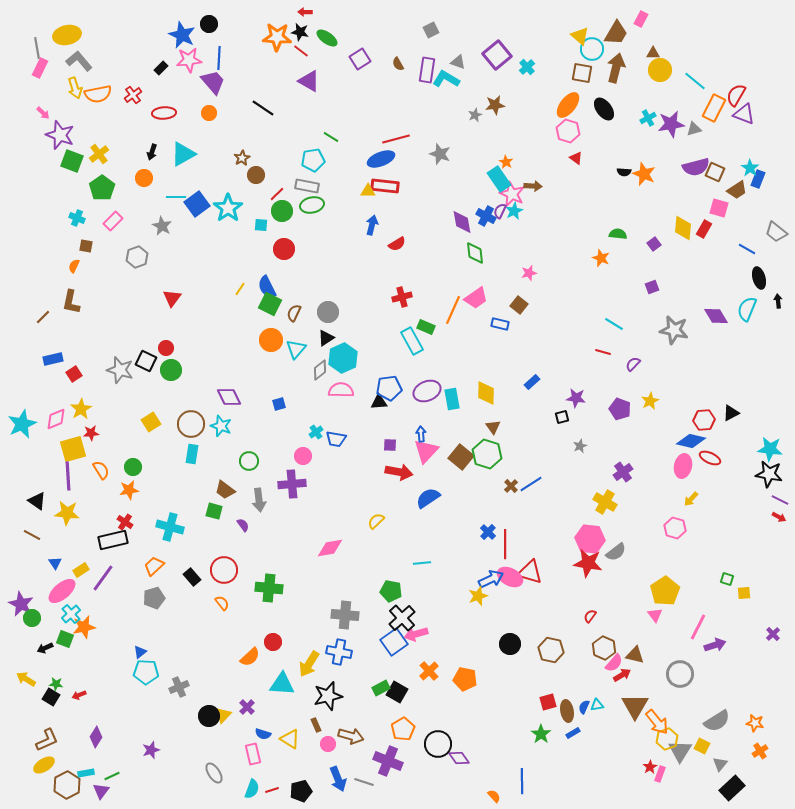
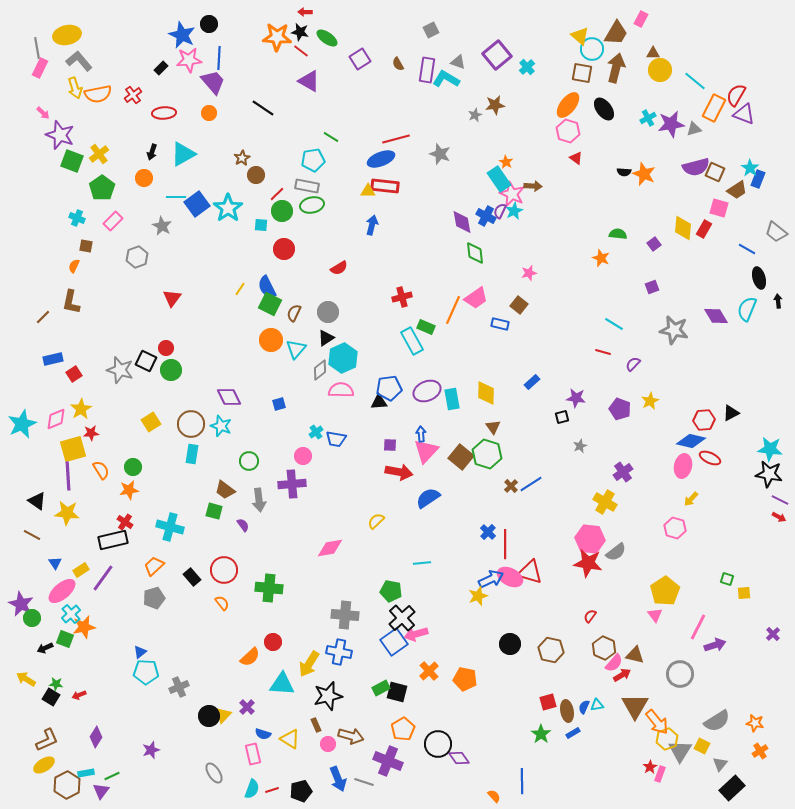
red semicircle at (397, 244): moved 58 px left, 24 px down
black square at (397, 692): rotated 15 degrees counterclockwise
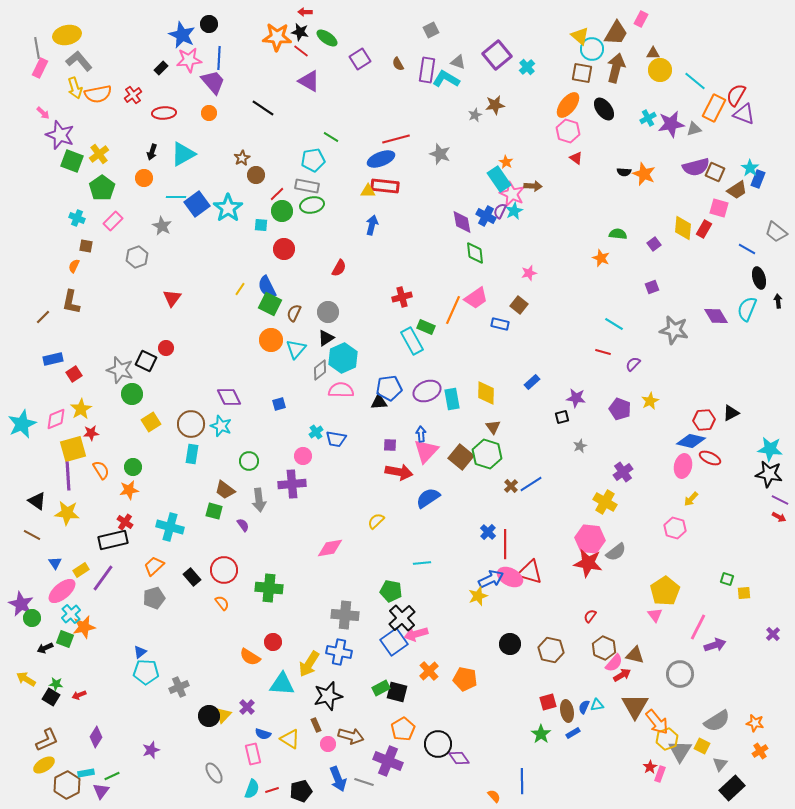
red semicircle at (339, 268): rotated 30 degrees counterclockwise
green circle at (171, 370): moved 39 px left, 24 px down
orange semicircle at (250, 657): rotated 75 degrees clockwise
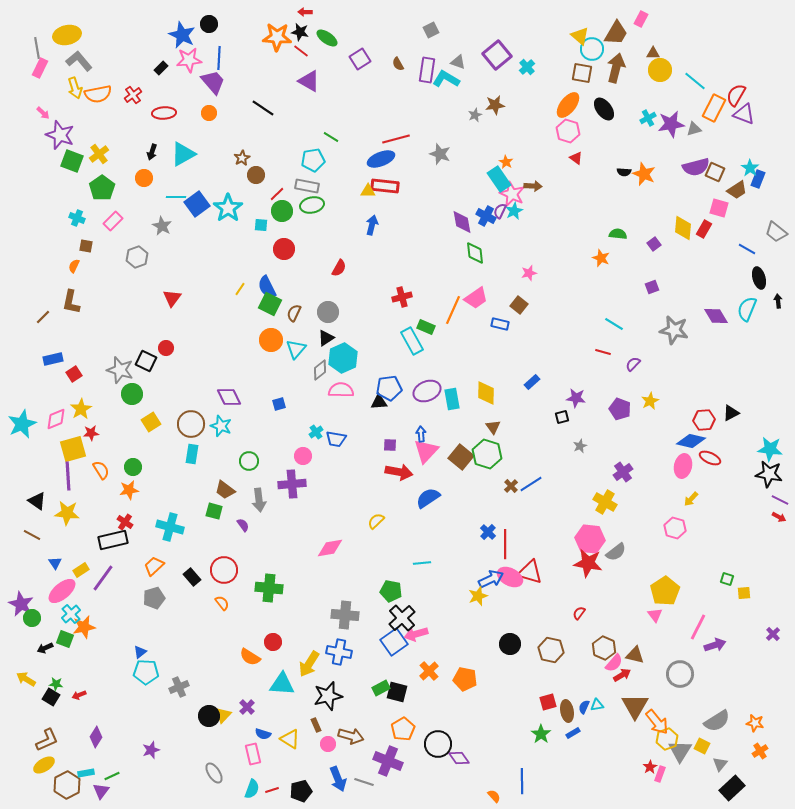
red semicircle at (590, 616): moved 11 px left, 3 px up
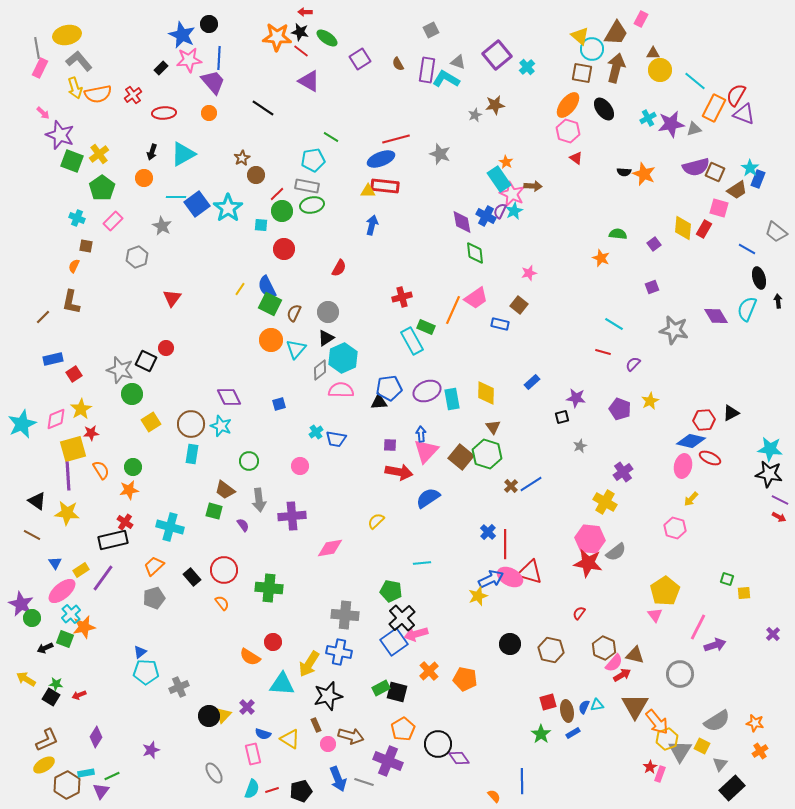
pink circle at (303, 456): moved 3 px left, 10 px down
purple cross at (292, 484): moved 32 px down
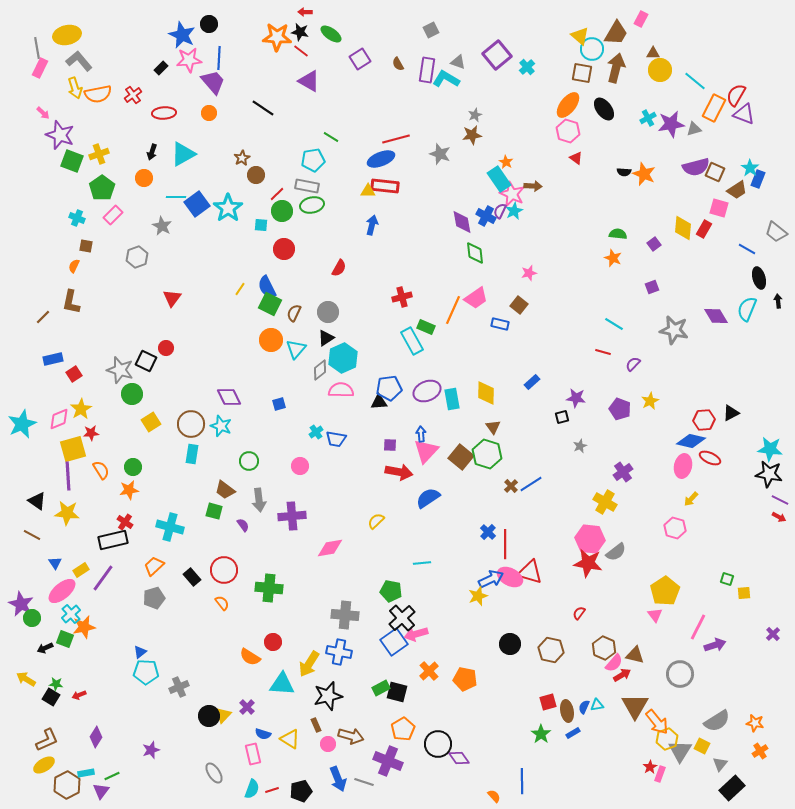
green ellipse at (327, 38): moved 4 px right, 4 px up
brown star at (495, 105): moved 23 px left, 30 px down
yellow cross at (99, 154): rotated 18 degrees clockwise
pink rectangle at (113, 221): moved 6 px up
orange star at (601, 258): moved 12 px right
pink diamond at (56, 419): moved 3 px right
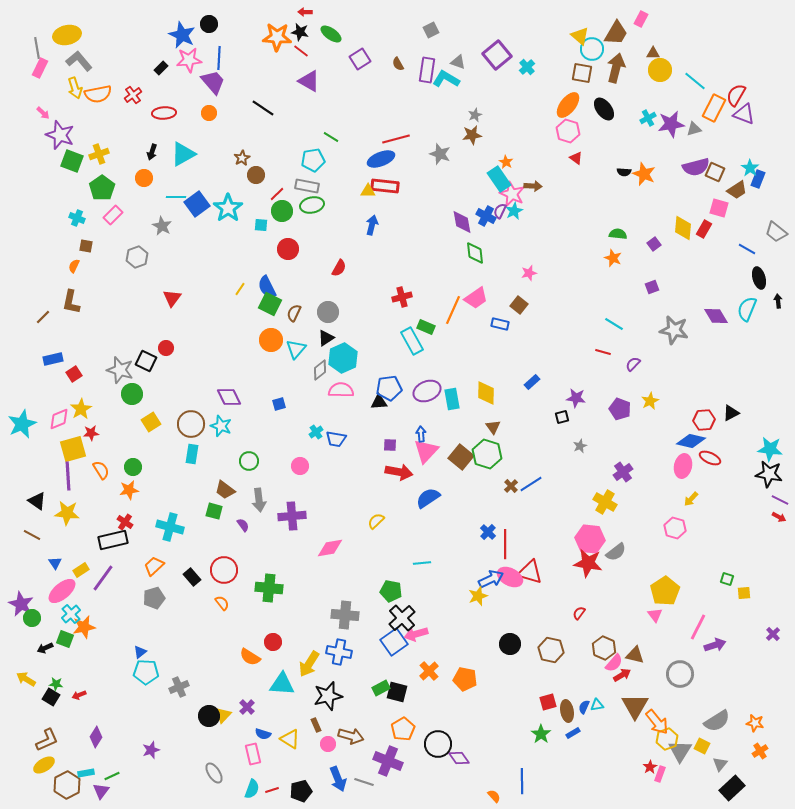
red circle at (284, 249): moved 4 px right
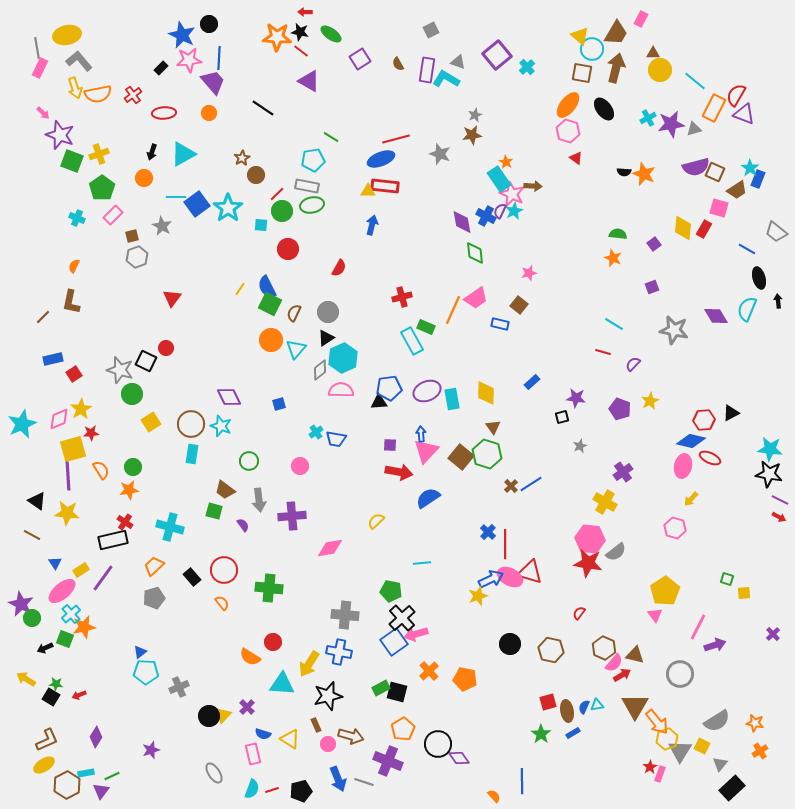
brown square at (86, 246): moved 46 px right, 10 px up; rotated 24 degrees counterclockwise
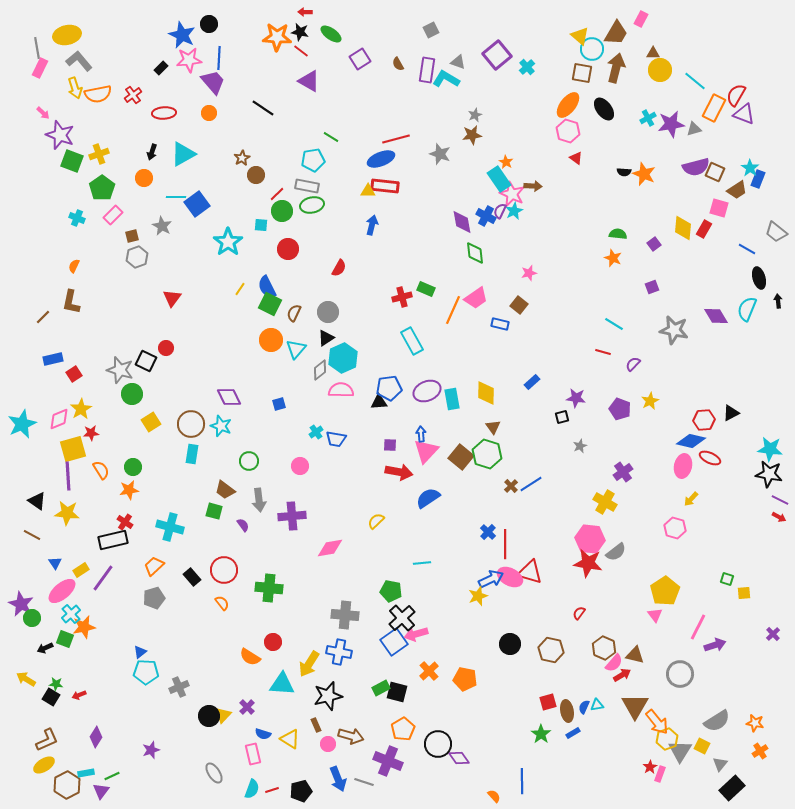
cyan star at (228, 208): moved 34 px down
green rectangle at (426, 327): moved 38 px up
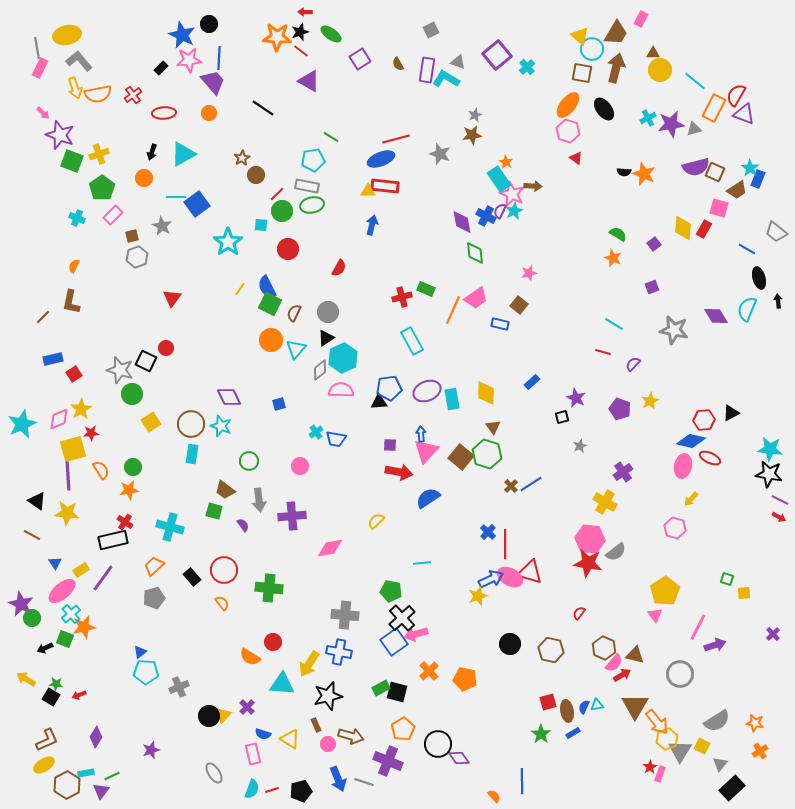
black star at (300, 32): rotated 30 degrees counterclockwise
green semicircle at (618, 234): rotated 24 degrees clockwise
purple star at (576, 398): rotated 18 degrees clockwise
